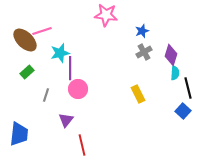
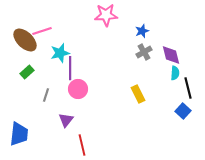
pink star: rotated 10 degrees counterclockwise
purple diamond: rotated 30 degrees counterclockwise
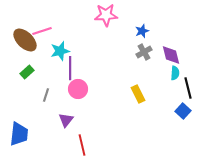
cyan star: moved 2 px up
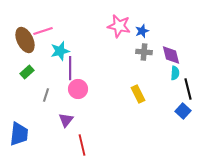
pink star: moved 13 px right, 11 px down; rotated 15 degrees clockwise
pink line: moved 1 px right
brown ellipse: rotated 20 degrees clockwise
gray cross: rotated 35 degrees clockwise
black line: moved 1 px down
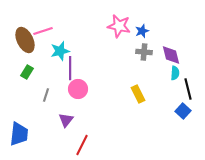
green rectangle: rotated 16 degrees counterclockwise
red line: rotated 40 degrees clockwise
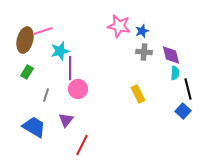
brown ellipse: rotated 40 degrees clockwise
blue trapezoid: moved 15 px right, 7 px up; rotated 65 degrees counterclockwise
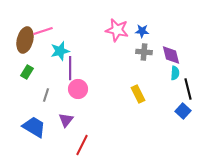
pink star: moved 2 px left, 4 px down
blue star: rotated 24 degrees clockwise
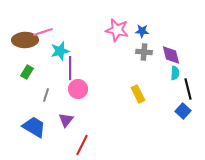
pink line: moved 1 px down
brown ellipse: rotated 75 degrees clockwise
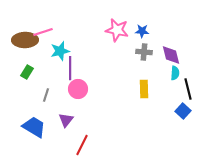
yellow rectangle: moved 6 px right, 5 px up; rotated 24 degrees clockwise
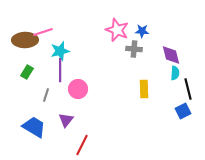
pink star: rotated 10 degrees clockwise
gray cross: moved 10 px left, 3 px up
purple line: moved 10 px left, 2 px down
blue square: rotated 21 degrees clockwise
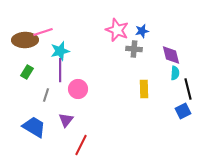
blue star: rotated 16 degrees counterclockwise
red line: moved 1 px left
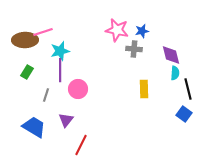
pink star: rotated 10 degrees counterclockwise
blue square: moved 1 px right, 3 px down; rotated 28 degrees counterclockwise
